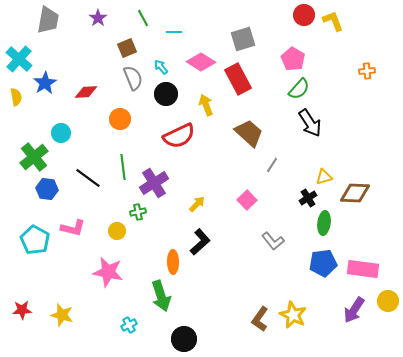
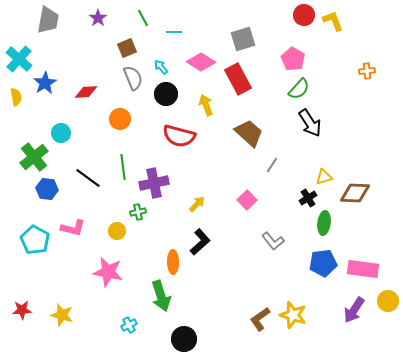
red semicircle at (179, 136): rotated 40 degrees clockwise
purple cross at (154, 183): rotated 20 degrees clockwise
yellow star at (293, 315): rotated 8 degrees counterclockwise
brown L-shape at (260, 319): rotated 20 degrees clockwise
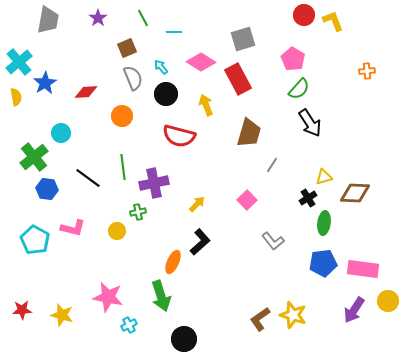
cyan cross at (19, 59): moved 3 px down; rotated 8 degrees clockwise
orange circle at (120, 119): moved 2 px right, 3 px up
brown trapezoid at (249, 133): rotated 64 degrees clockwise
orange ellipse at (173, 262): rotated 25 degrees clockwise
pink star at (108, 272): moved 25 px down
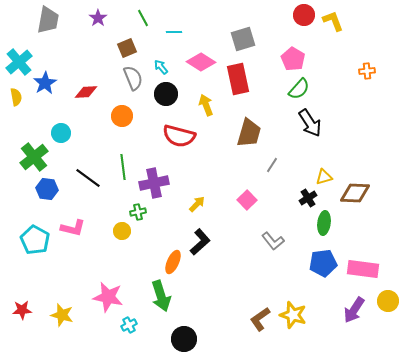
red rectangle at (238, 79): rotated 16 degrees clockwise
yellow circle at (117, 231): moved 5 px right
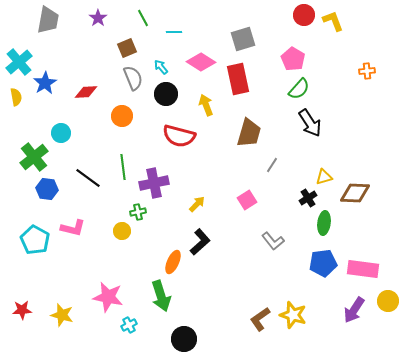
pink square at (247, 200): rotated 12 degrees clockwise
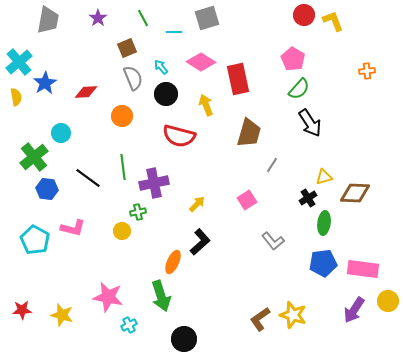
gray square at (243, 39): moved 36 px left, 21 px up
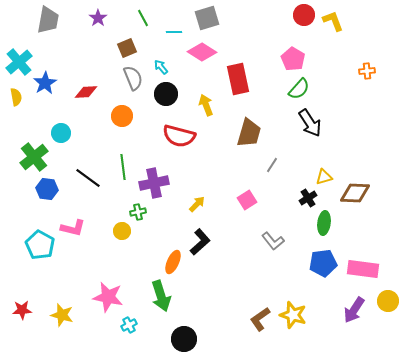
pink diamond at (201, 62): moved 1 px right, 10 px up
cyan pentagon at (35, 240): moved 5 px right, 5 px down
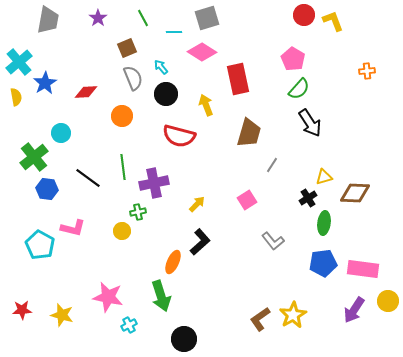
yellow star at (293, 315): rotated 24 degrees clockwise
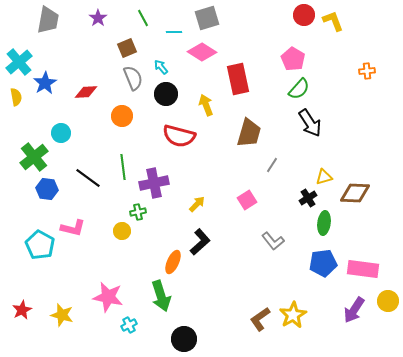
red star at (22, 310): rotated 24 degrees counterclockwise
